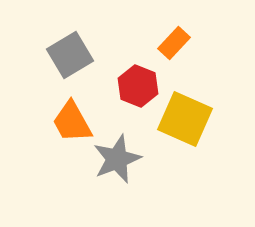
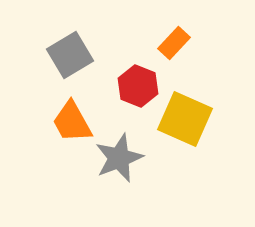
gray star: moved 2 px right, 1 px up
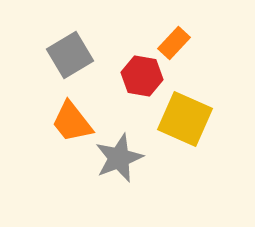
red hexagon: moved 4 px right, 10 px up; rotated 12 degrees counterclockwise
orange trapezoid: rotated 9 degrees counterclockwise
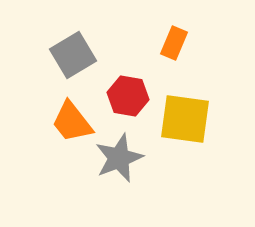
orange rectangle: rotated 20 degrees counterclockwise
gray square: moved 3 px right
red hexagon: moved 14 px left, 20 px down
yellow square: rotated 16 degrees counterclockwise
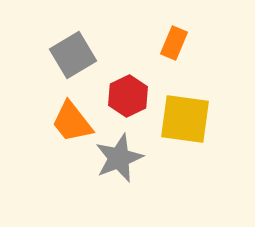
red hexagon: rotated 24 degrees clockwise
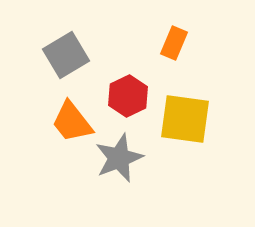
gray square: moved 7 px left
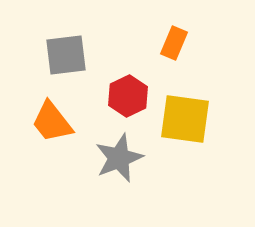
gray square: rotated 24 degrees clockwise
orange trapezoid: moved 20 px left
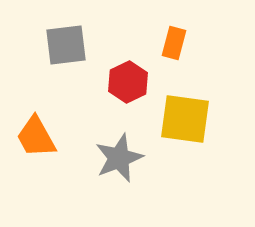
orange rectangle: rotated 8 degrees counterclockwise
gray square: moved 10 px up
red hexagon: moved 14 px up
orange trapezoid: moved 16 px left, 15 px down; rotated 9 degrees clockwise
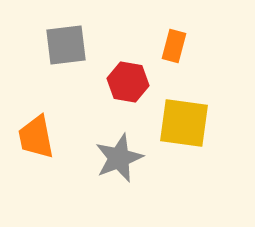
orange rectangle: moved 3 px down
red hexagon: rotated 24 degrees counterclockwise
yellow square: moved 1 px left, 4 px down
orange trapezoid: rotated 18 degrees clockwise
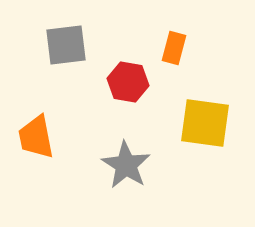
orange rectangle: moved 2 px down
yellow square: moved 21 px right
gray star: moved 7 px right, 7 px down; rotated 18 degrees counterclockwise
